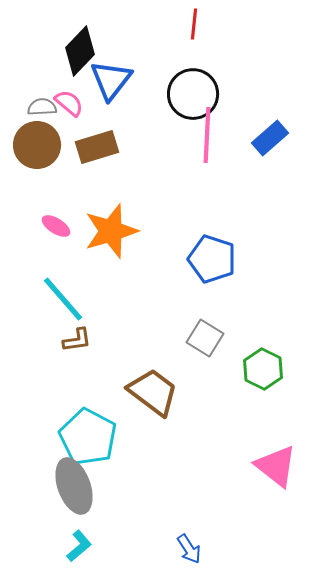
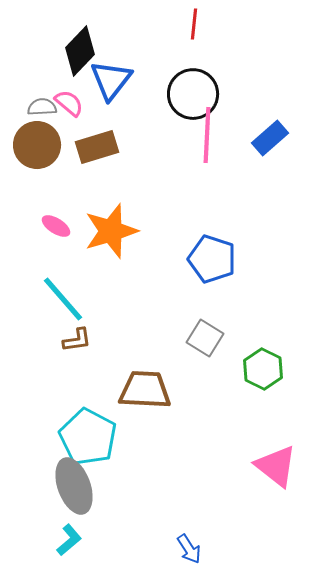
brown trapezoid: moved 8 px left, 2 px up; rotated 34 degrees counterclockwise
cyan L-shape: moved 10 px left, 6 px up
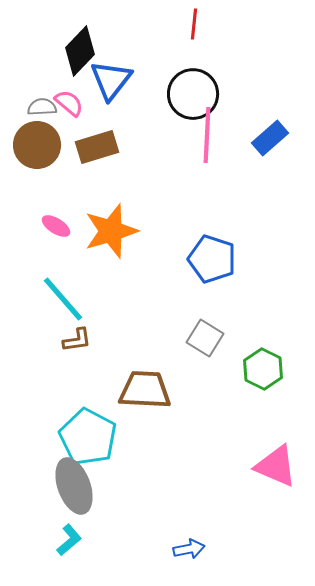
pink triangle: rotated 15 degrees counterclockwise
blue arrow: rotated 68 degrees counterclockwise
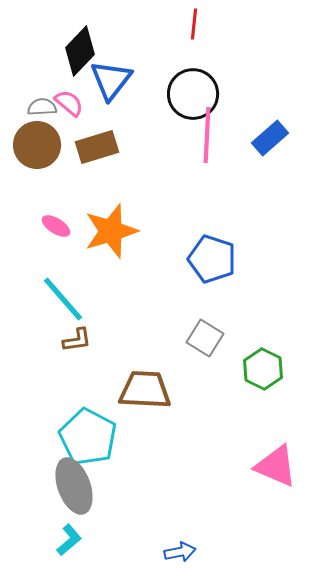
blue arrow: moved 9 px left, 3 px down
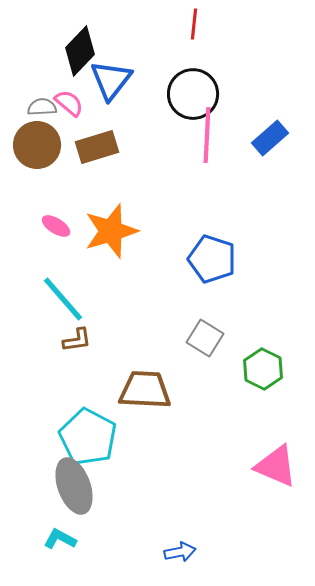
cyan L-shape: moved 9 px left, 1 px up; rotated 112 degrees counterclockwise
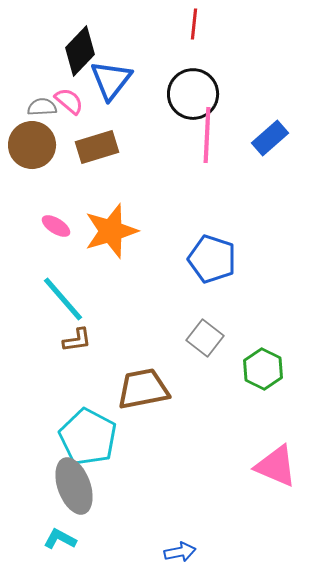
pink semicircle: moved 2 px up
brown circle: moved 5 px left
gray square: rotated 6 degrees clockwise
brown trapezoid: moved 2 px left, 1 px up; rotated 14 degrees counterclockwise
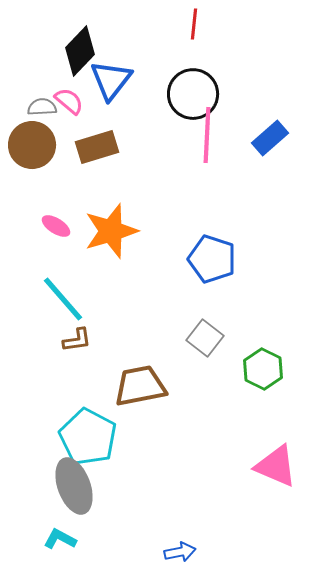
brown trapezoid: moved 3 px left, 3 px up
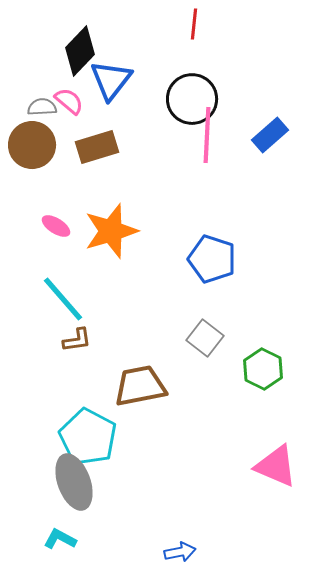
black circle: moved 1 px left, 5 px down
blue rectangle: moved 3 px up
gray ellipse: moved 4 px up
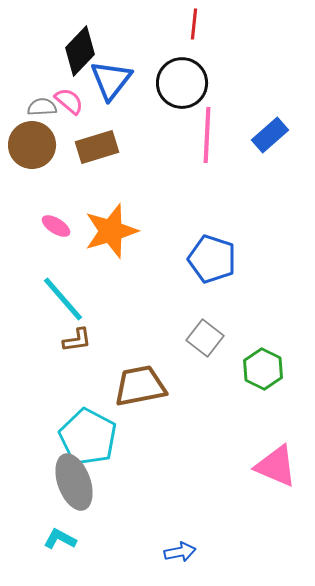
black circle: moved 10 px left, 16 px up
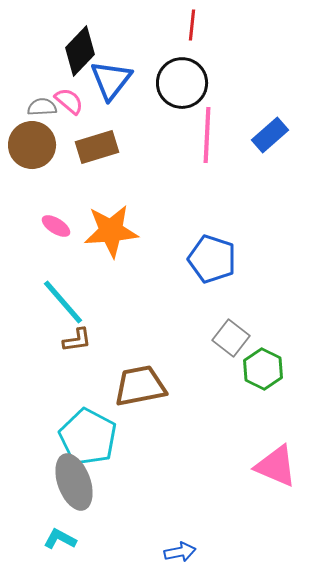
red line: moved 2 px left, 1 px down
orange star: rotated 12 degrees clockwise
cyan line: moved 3 px down
gray square: moved 26 px right
